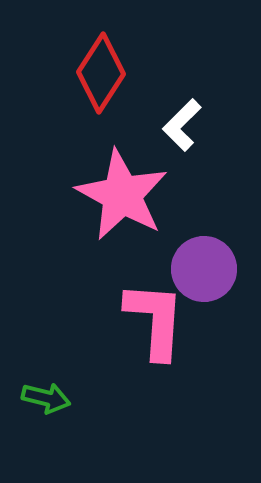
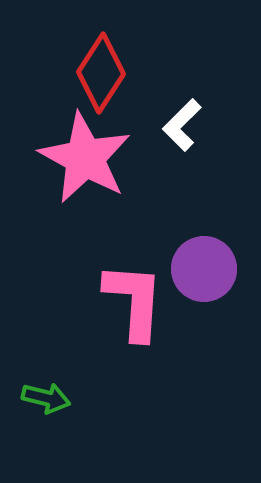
pink star: moved 37 px left, 37 px up
pink L-shape: moved 21 px left, 19 px up
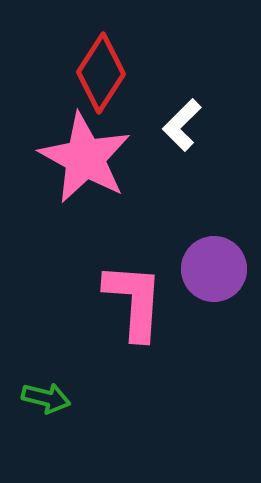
purple circle: moved 10 px right
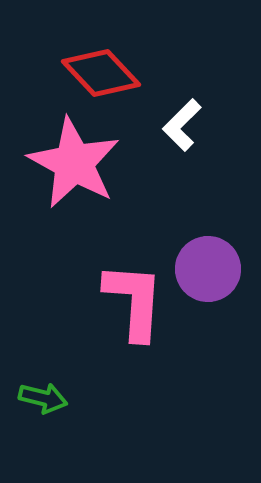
red diamond: rotated 76 degrees counterclockwise
pink star: moved 11 px left, 5 px down
purple circle: moved 6 px left
green arrow: moved 3 px left
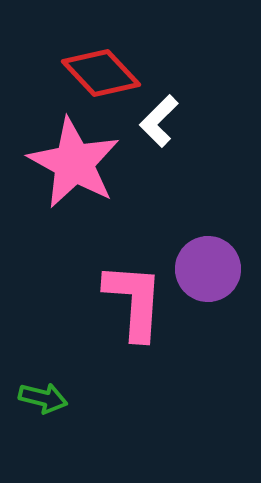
white L-shape: moved 23 px left, 4 px up
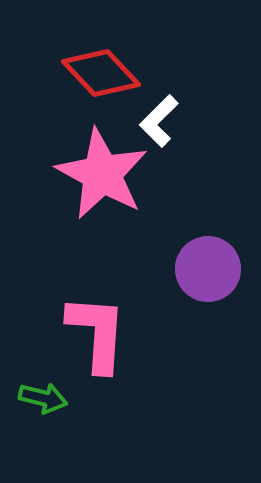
pink star: moved 28 px right, 11 px down
pink L-shape: moved 37 px left, 32 px down
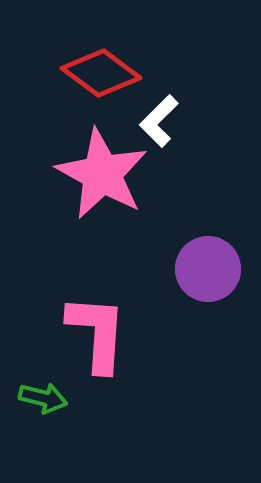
red diamond: rotated 10 degrees counterclockwise
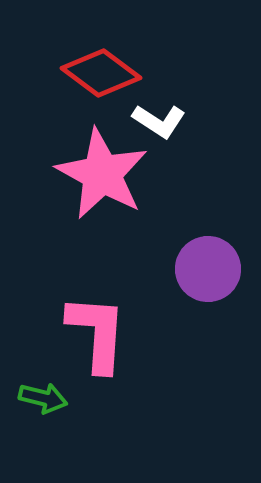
white L-shape: rotated 102 degrees counterclockwise
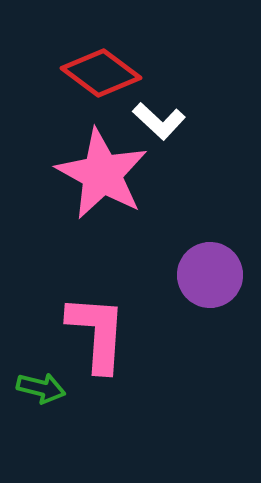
white L-shape: rotated 10 degrees clockwise
purple circle: moved 2 px right, 6 px down
green arrow: moved 2 px left, 10 px up
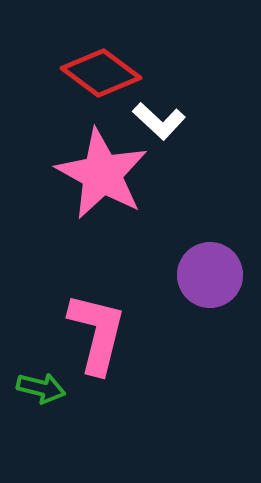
pink L-shape: rotated 10 degrees clockwise
